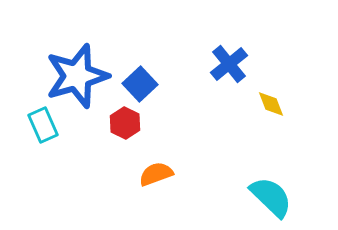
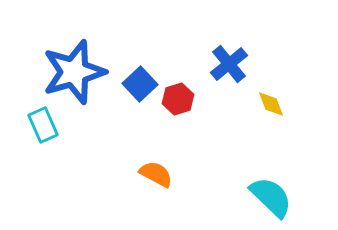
blue star: moved 3 px left, 4 px up
red hexagon: moved 53 px right, 24 px up; rotated 16 degrees clockwise
orange semicircle: rotated 48 degrees clockwise
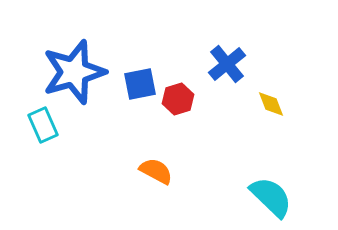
blue cross: moved 2 px left
blue square: rotated 32 degrees clockwise
orange semicircle: moved 3 px up
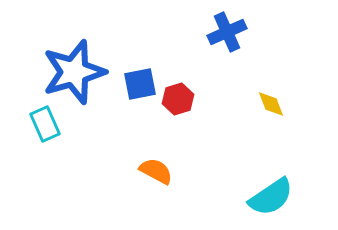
blue cross: moved 32 px up; rotated 15 degrees clockwise
cyan rectangle: moved 2 px right, 1 px up
cyan semicircle: rotated 102 degrees clockwise
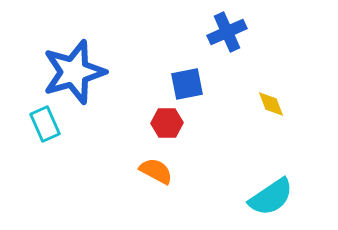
blue square: moved 47 px right
red hexagon: moved 11 px left, 24 px down; rotated 16 degrees clockwise
